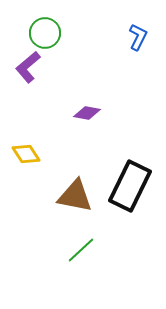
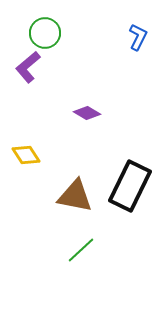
purple diamond: rotated 20 degrees clockwise
yellow diamond: moved 1 px down
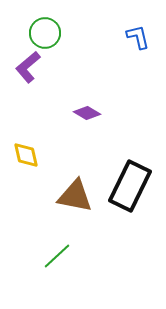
blue L-shape: rotated 40 degrees counterclockwise
yellow diamond: rotated 20 degrees clockwise
green line: moved 24 px left, 6 px down
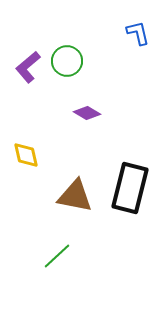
green circle: moved 22 px right, 28 px down
blue L-shape: moved 4 px up
black rectangle: moved 2 px down; rotated 12 degrees counterclockwise
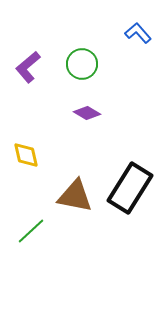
blue L-shape: rotated 28 degrees counterclockwise
green circle: moved 15 px right, 3 px down
black rectangle: rotated 18 degrees clockwise
green line: moved 26 px left, 25 px up
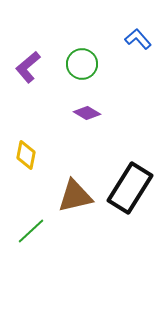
blue L-shape: moved 6 px down
yellow diamond: rotated 24 degrees clockwise
brown triangle: rotated 24 degrees counterclockwise
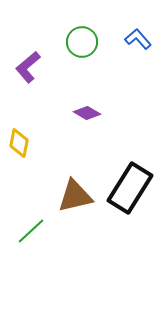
green circle: moved 22 px up
yellow diamond: moved 7 px left, 12 px up
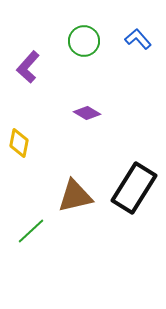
green circle: moved 2 px right, 1 px up
purple L-shape: rotated 8 degrees counterclockwise
black rectangle: moved 4 px right
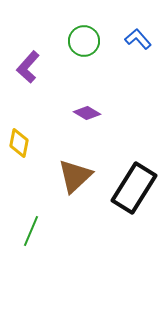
brown triangle: moved 20 px up; rotated 30 degrees counterclockwise
green line: rotated 24 degrees counterclockwise
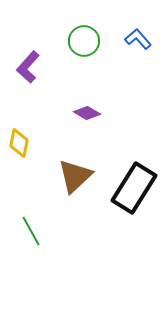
green line: rotated 52 degrees counterclockwise
